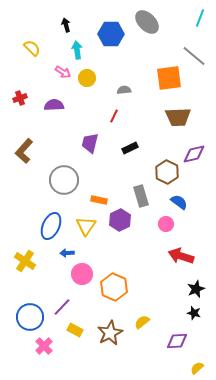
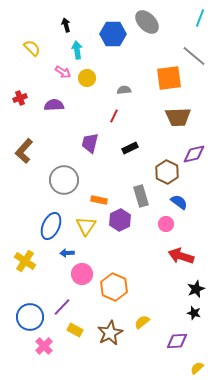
blue hexagon at (111, 34): moved 2 px right
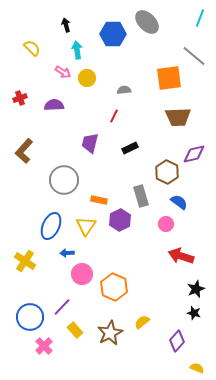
yellow rectangle at (75, 330): rotated 21 degrees clockwise
purple diamond at (177, 341): rotated 45 degrees counterclockwise
yellow semicircle at (197, 368): rotated 64 degrees clockwise
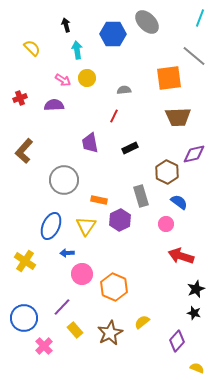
pink arrow at (63, 72): moved 8 px down
purple trapezoid at (90, 143): rotated 25 degrees counterclockwise
blue circle at (30, 317): moved 6 px left, 1 px down
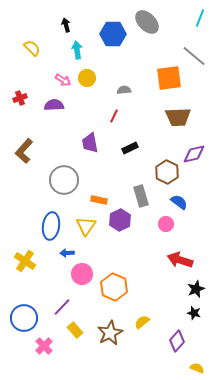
blue ellipse at (51, 226): rotated 16 degrees counterclockwise
red arrow at (181, 256): moved 1 px left, 4 px down
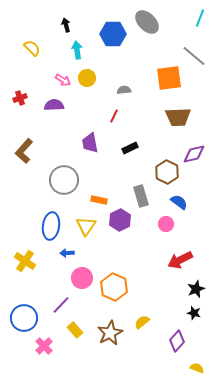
red arrow at (180, 260): rotated 45 degrees counterclockwise
pink circle at (82, 274): moved 4 px down
purple line at (62, 307): moved 1 px left, 2 px up
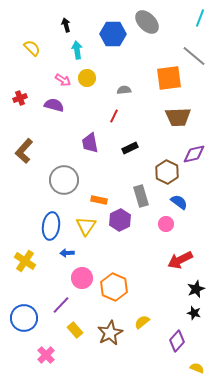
purple semicircle at (54, 105): rotated 18 degrees clockwise
pink cross at (44, 346): moved 2 px right, 9 px down
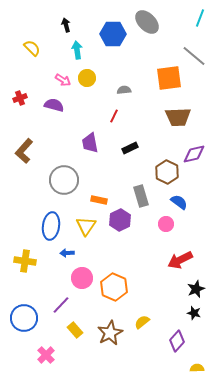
yellow cross at (25, 261): rotated 25 degrees counterclockwise
yellow semicircle at (197, 368): rotated 24 degrees counterclockwise
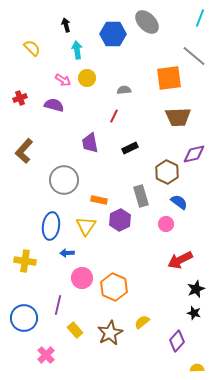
purple line at (61, 305): moved 3 px left; rotated 30 degrees counterclockwise
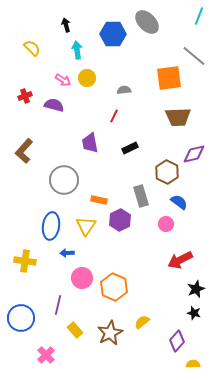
cyan line at (200, 18): moved 1 px left, 2 px up
red cross at (20, 98): moved 5 px right, 2 px up
blue circle at (24, 318): moved 3 px left
yellow semicircle at (197, 368): moved 4 px left, 4 px up
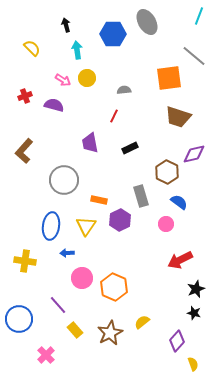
gray ellipse at (147, 22): rotated 15 degrees clockwise
brown trapezoid at (178, 117): rotated 20 degrees clockwise
purple line at (58, 305): rotated 54 degrees counterclockwise
blue circle at (21, 318): moved 2 px left, 1 px down
yellow semicircle at (193, 364): rotated 72 degrees clockwise
